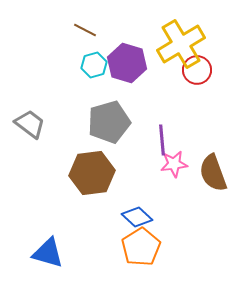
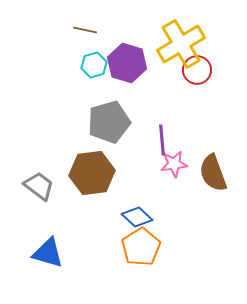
brown line: rotated 15 degrees counterclockwise
gray trapezoid: moved 9 px right, 62 px down
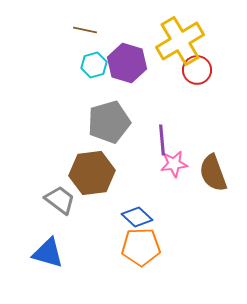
yellow cross: moved 1 px left, 3 px up
gray trapezoid: moved 21 px right, 14 px down
orange pentagon: rotated 30 degrees clockwise
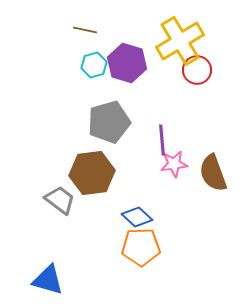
blue triangle: moved 27 px down
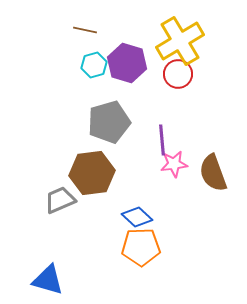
red circle: moved 19 px left, 4 px down
gray trapezoid: rotated 60 degrees counterclockwise
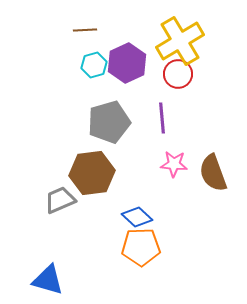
brown line: rotated 15 degrees counterclockwise
purple hexagon: rotated 18 degrees clockwise
purple line: moved 22 px up
pink star: rotated 12 degrees clockwise
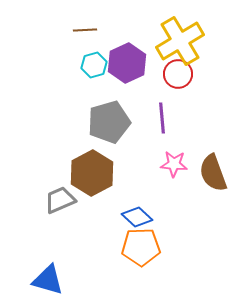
brown hexagon: rotated 21 degrees counterclockwise
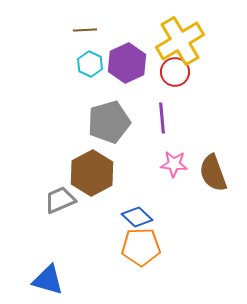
cyan hexagon: moved 4 px left, 1 px up; rotated 20 degrees counterclockwise
red circle: moved 3 px left, 2 px up
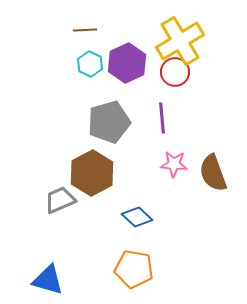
orange pentagon: moved 7 px left, 22 px down; rotated 12 degrees clockwise
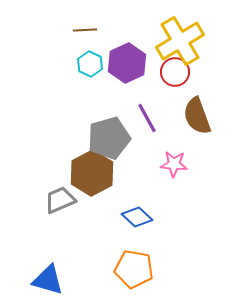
purple line: moved 15 px left; rotated 24 degrees counterclockwise
gray pentagon: moved 16 px down
brown semicircle: moved 16 px left, 57 px up
